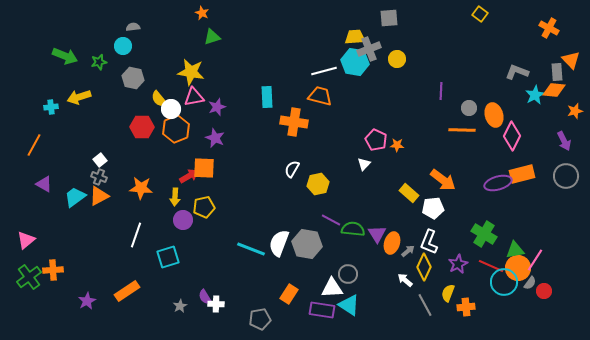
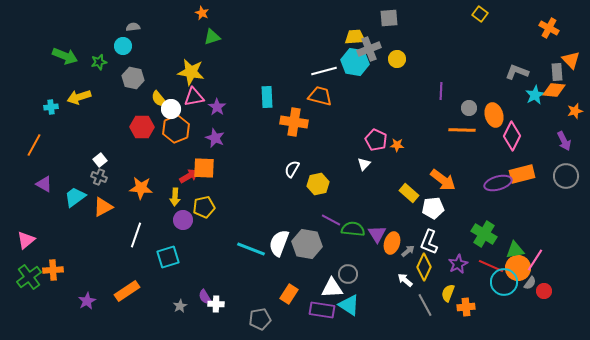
purple star at (217, 107): rotated 18 degrees counterclockwise
orange triangle at (99, 196): moved 4 px right, 11 px down
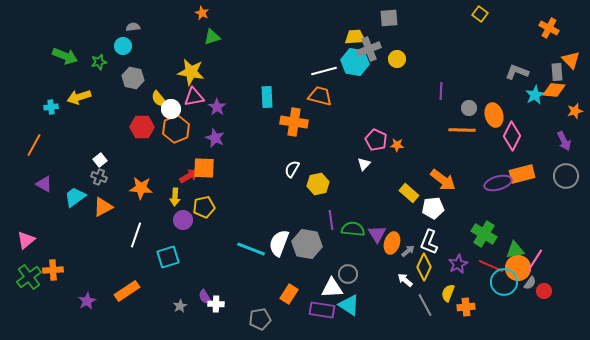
purple line at (331, 220): rotated 54 degrees clockwise
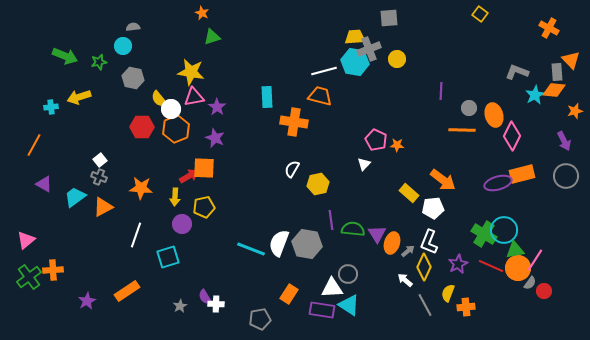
purple circle at (183, 220): moved 1 px left, 4 px down
cyan circle at (504, 282): moved 52 px up
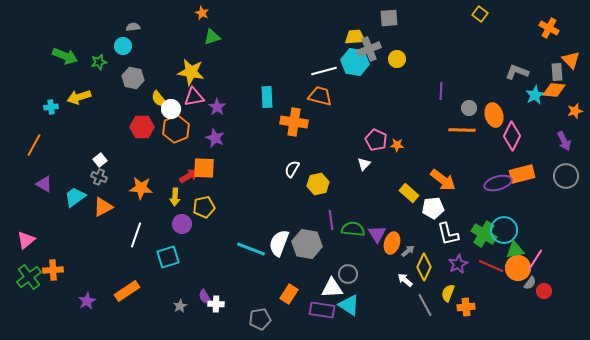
white L-shape at (429, 242): moved 19 px right, 8 px up; rotated 35 degrees counterclockwise
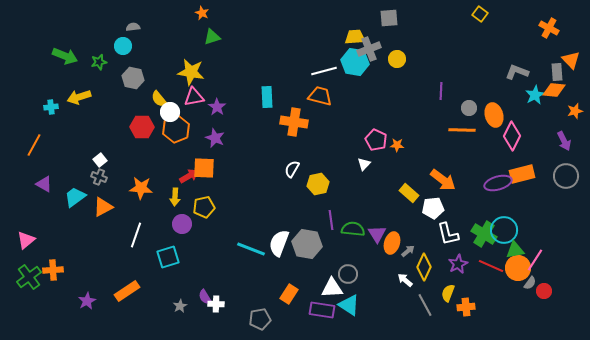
white circle at (171, 109): moved 1 px left, 3 px down
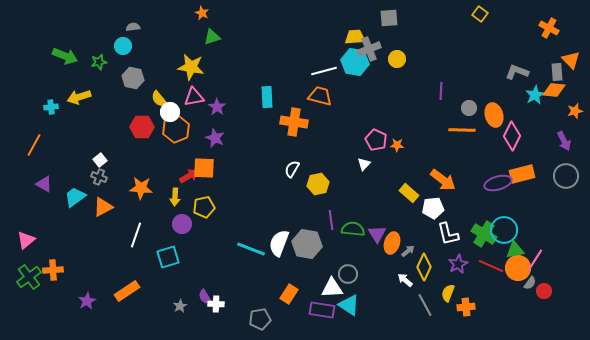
yellow star at (191, 72): moved 5 px up
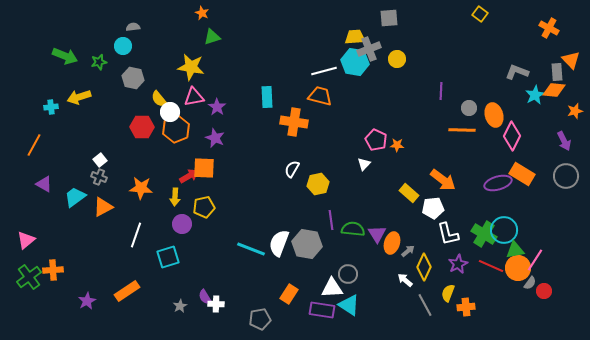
orange rectangle at (522, 174): rotated 45 degrees clockwise
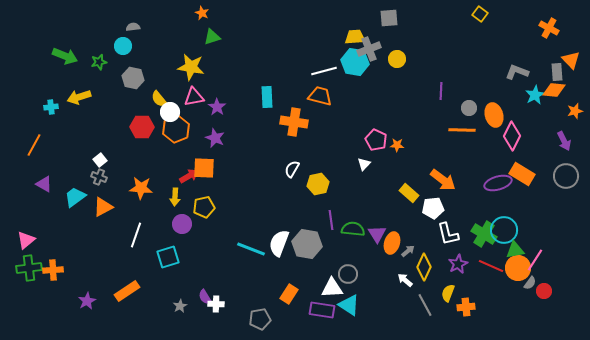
green cross at (29, 277): moved 9 px up; rotated 30 degrees clockwise
